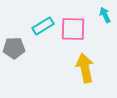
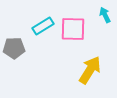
yellow arrow: moved 5 px right, 2 px down; rotated 44 degrees clockwise
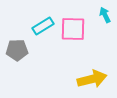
gray pentagon: moved 3 px right, 2 px down
yellow arrow: moved 2 px right, 9 px down; rotated 44 degrees clockwise
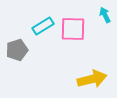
gray pentagon: rotated 15 degrees counterclockwise
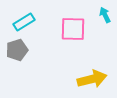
cyan rectangle: moved 19 px left, 4 px up
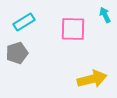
gray pentagon: moved 3 px down
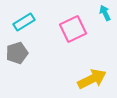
cyan arrow: moved 2 px up
pink square: rotated 28 degrees counterclockwise
yellow arrow: rotated 12 degrees counterclockwise
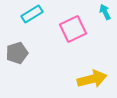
cyan arrow: moved 1 px up
cyan rectangle: moved 8 px right, 8 px up
yellow arrow: rotated 12 degrees clockwise
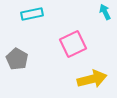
cyan rectangle: rotated 20 degrees clockwise
pink square: moved 15 px down
gray pentagon: moved 6 px down; rotated 25 degrees counterclockwise
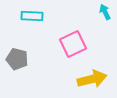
cyan rectangle: moved 2 px down; rotated 15 degrees clockwise
gray pentagon: rotated 15 degrees counterclockwise
